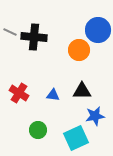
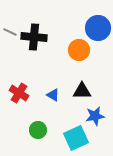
blue circle: moved 2 px up
blue triangle: rotated 24 degrees clockwise
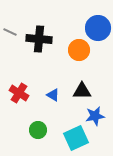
black cross: moved 5 px right, 2 px down
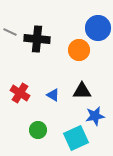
black cross: moved 2 px left
red cross: moved 1 px right
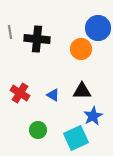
gray line: rotated 56 degrees clockwise
orange circle: moved 2 px right, 1 px up
blue star: moved 2 px left; rotated 18 degrees counterclockwise
